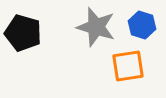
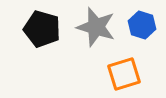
black pentagon: moved 19 px right, 4 px up
orange square: moved 4 px left, 8 px down; rotated 8 degrees counterclockwise
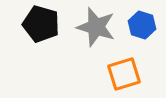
black pentagon: moved 1 px left, 5 px up
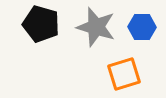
blue hexagon: moved 2 px down; rotated 16 degrees counterclockwise
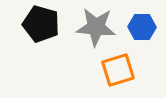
gray star: rotated 12 degrees counterclockwise
orange square: moved 6 px left, 4 px up
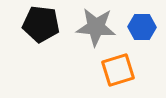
black pentagon: rotated 9 degrees counterclockwise
